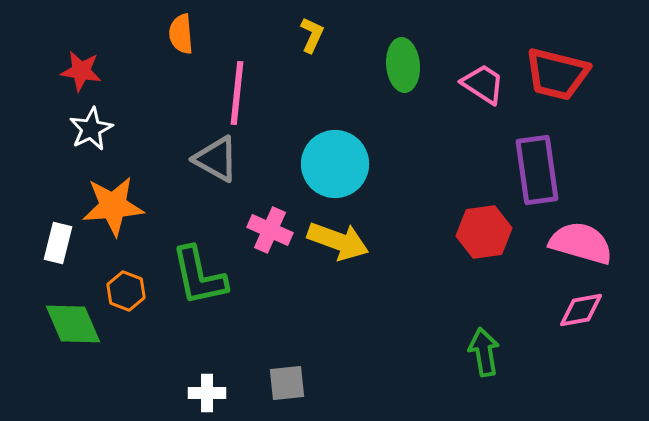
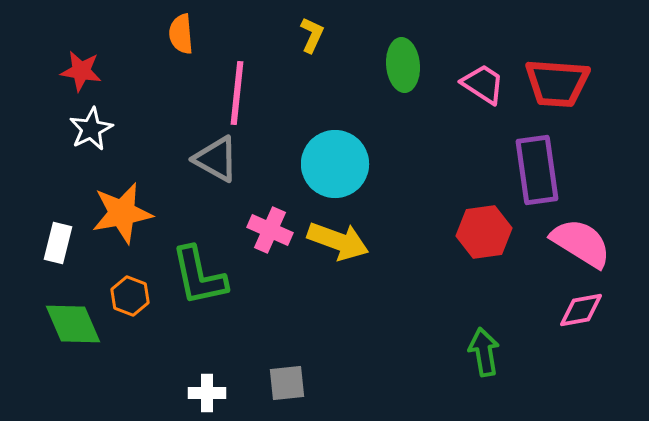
red trapezoid: moved 9 px down; rotated 10 degrees counterclockwise
orange star: moved 9 px right, 7 px down; rotated 6 degrees counterclockwise
pink semicircle: rotated 16 degrees clockwise
orange hexagon: moved 4 px right, 5 px down
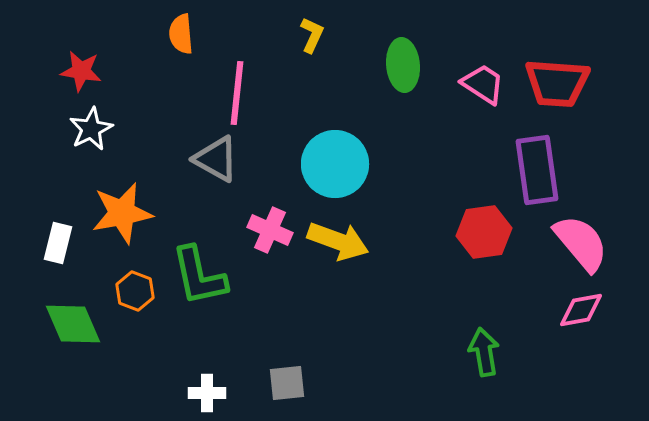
pink semicircle: rotated 18 degrees clockwise
orange hexagon: moved 5 px right, 5 px up
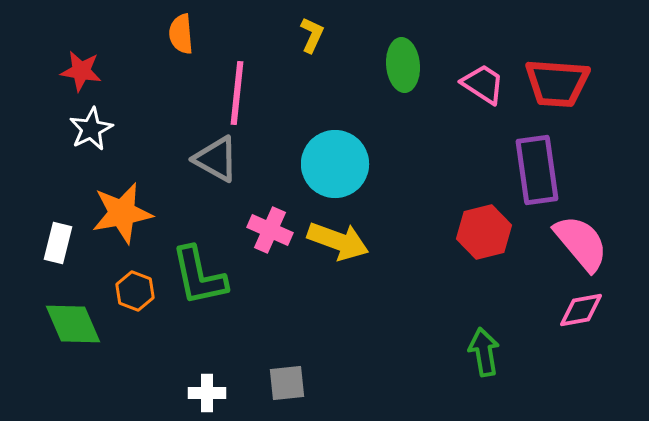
red hexagon: rotated 6 degrees counterclockwise
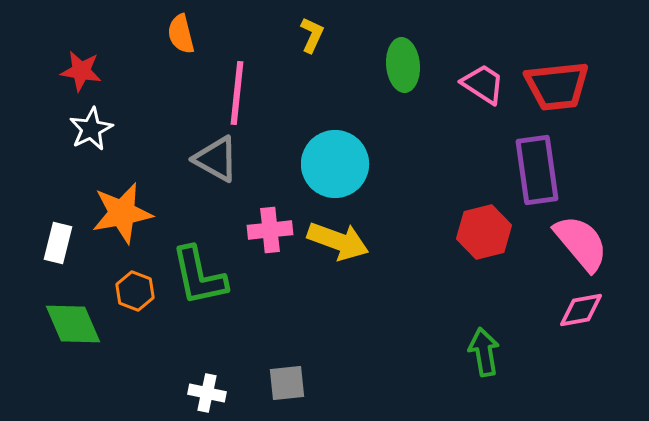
orange semicircle: rotated 9 degrees counterclockwise
red trapezoid: moved 3 px down; rotated 10 degrees counterclockwise
pink cross: rotated 30 degrees counterclockwise
white cross: rotated 12 degrees clockwise
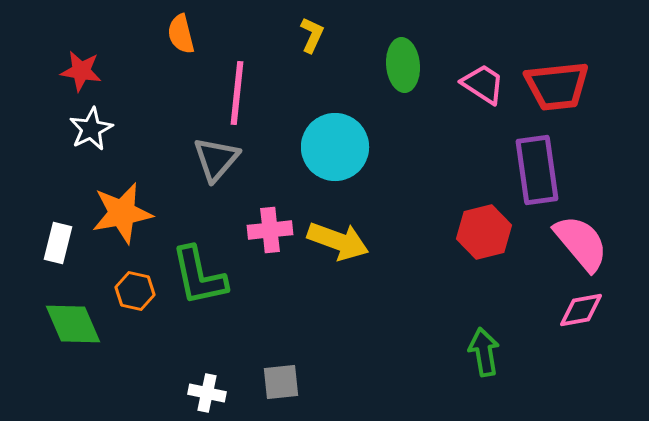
gray triangle: rotated 42 degrees clockwise
cyan circle: moved 17 px up
orange hexagon: rotated 9 degrees counterclockwise
gray square: moved 6 px left, 1 px up
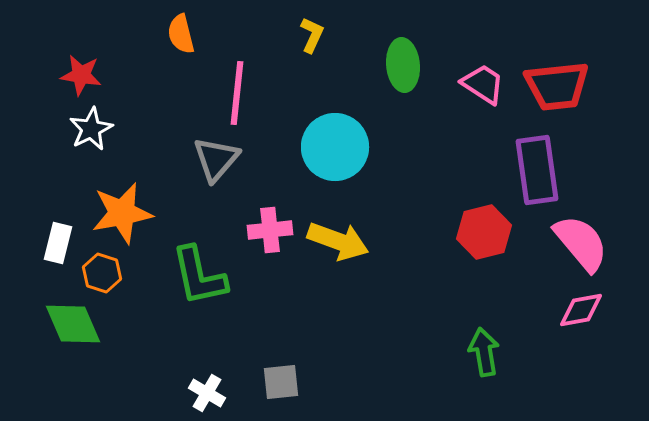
red star: moved 4 px down
orange hexagon: moved 33 px left, 18 px up; rotated 6 degrees clockwise
white cross: rotated 18 degrees clockwise
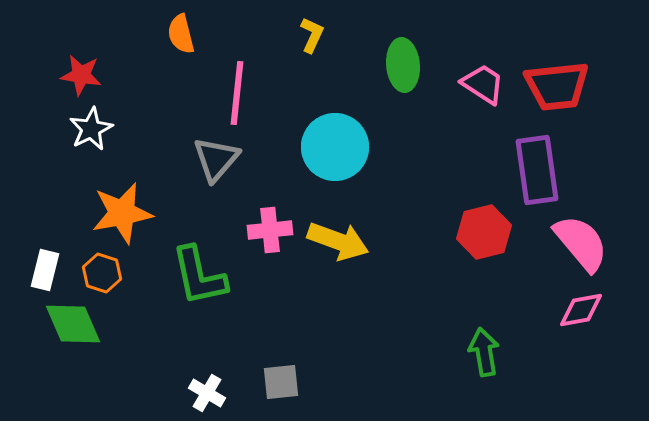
white rectangle: moved 13 px left, 27 px down
